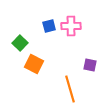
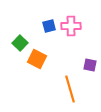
orange square: moved 3 px right, 5 px up
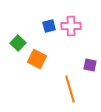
green square: moved 2 px left
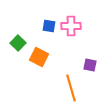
blue square: rotated 24 degrees clockwise
orange square: moved 2 px right, 2 px up
orange line: moved 1 px right, 1 px up
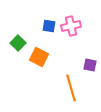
pink cross: rotated 12 degrees counterclockwise
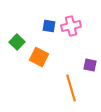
green square: moved 1 px left, 1 px up
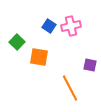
blue square: rotated 24 degrees clockwise
orange square: rotated 18 degrees counterclockwise
orange line: moved 1 px left; rotated 12 degrees counterclockwise
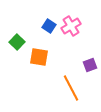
pink cross: rotated 18 degrees counterclockwise
purple square: rotated 32 degrees counterclockwise
orange line: moved 1 px right
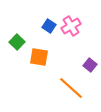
purple square: rotated 32 degrees counterclockwise
orange line: rotated 20 degrees counterclockwise
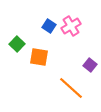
green square: moved 2 px down
